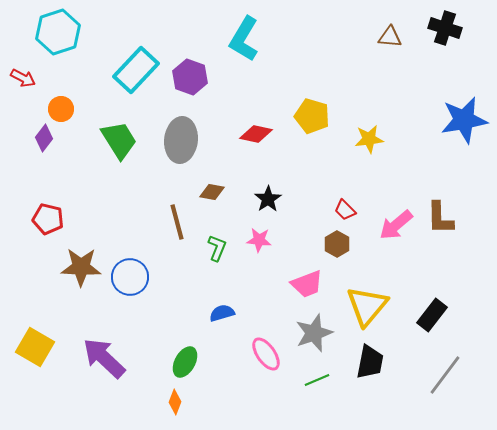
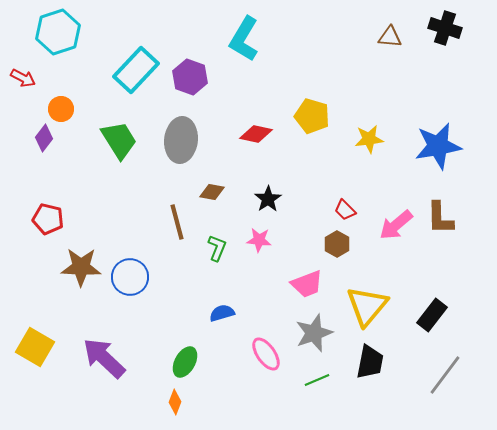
blue star: moved 26 px left, 26 px down
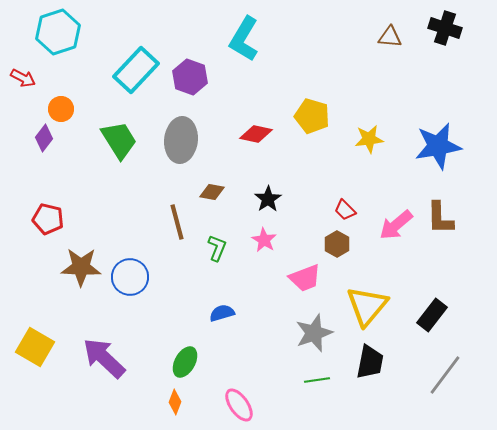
pink star: moved 5 px right; rotated 25 degrees clockwise
pink trapezoid: moved 2 px left, 6 px up
pink ellipse: moved 27 px left, 51 px down
green line: rotated 15 degrees clockwise
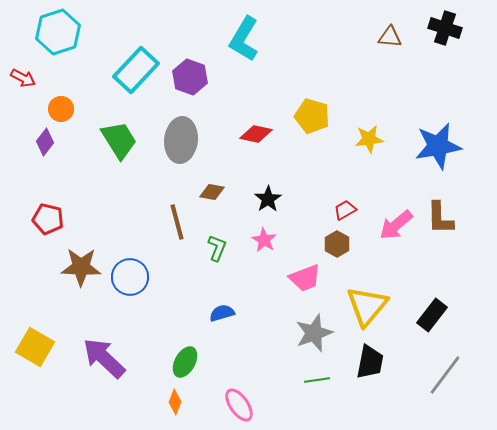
purple diamond: moved 1 px right, 4 px down
red trapezoid: rotated 105 degrees clockwise
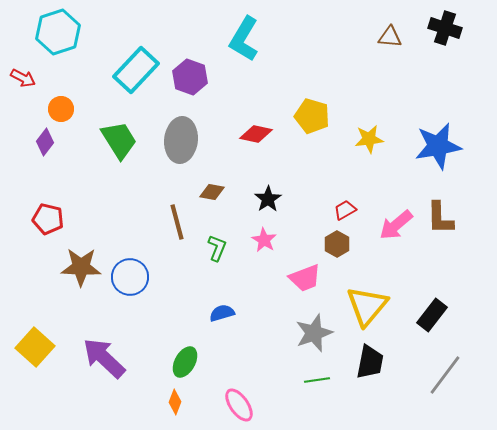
yellow square: rotated 12 degrees clockwise
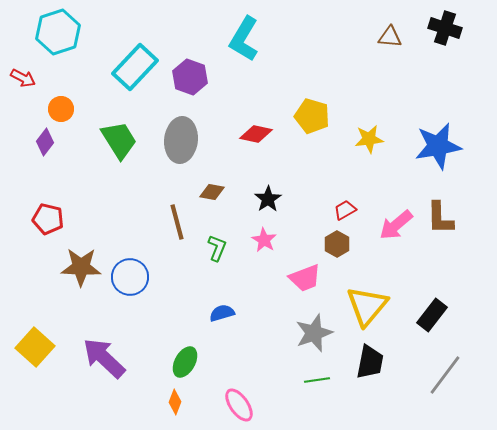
cyan rectangle: moved 1 px left, 3 px up
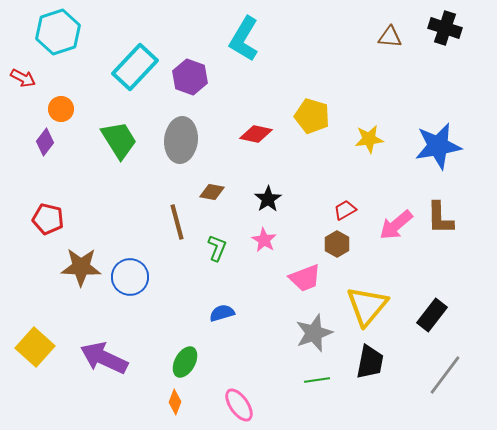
purple arrow: rotated 18 degrees counterclockwise
